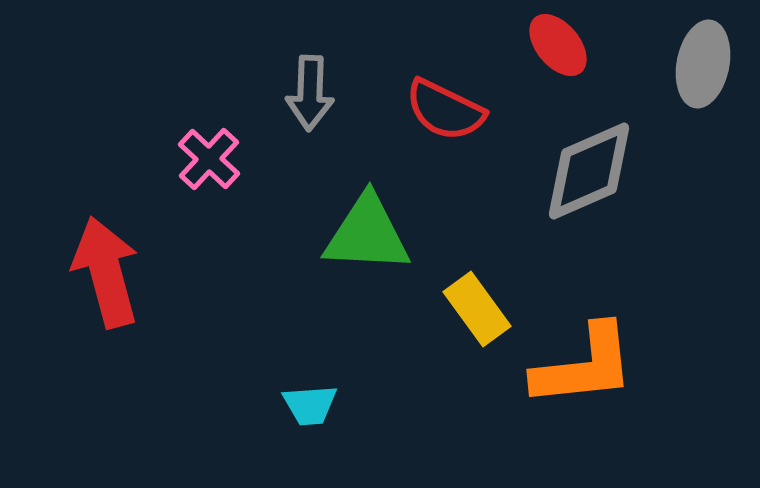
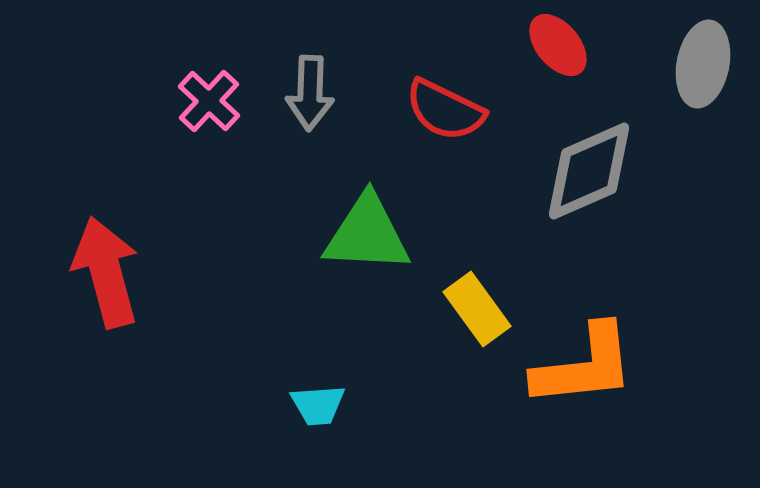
pink cross: moved 58 px up
cyan trapezoid: moved 8 px right
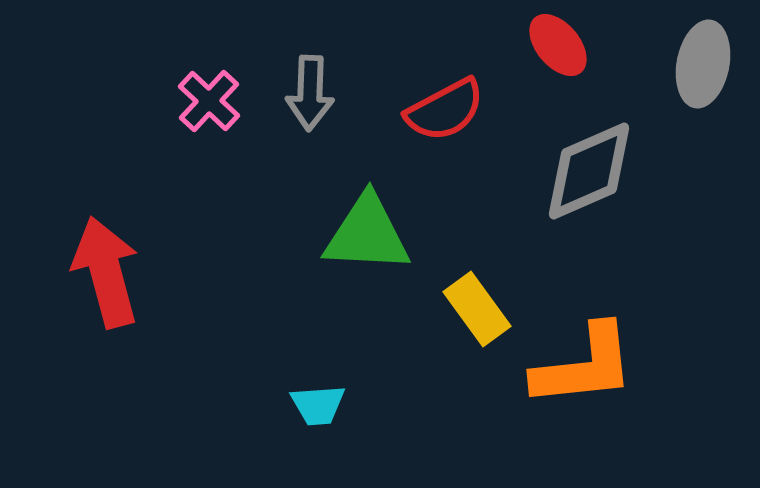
red semicircle: rotated 54 degrees counterclockwise
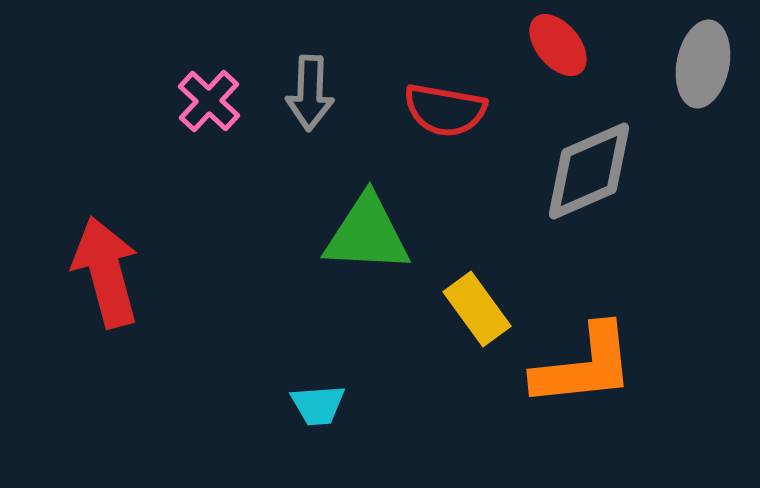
red semicircle: rotated 38 degrees clockwise
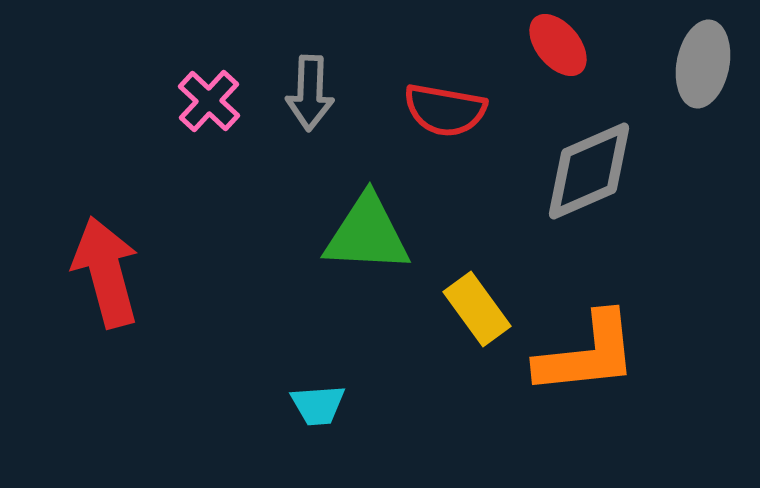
orange L-shape: moved 3 px right, 12 px up
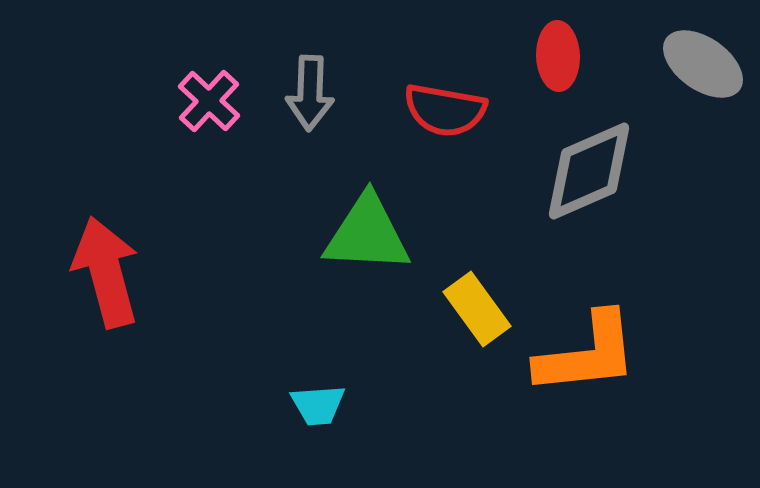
red ellipse: moved 11 px down; rotated 38 degrees clockwise
gray ellipse: rotated 66 degrees counterclockwise
